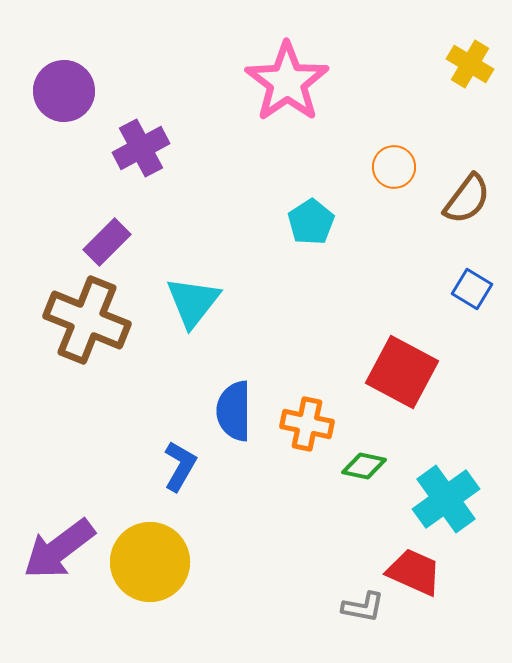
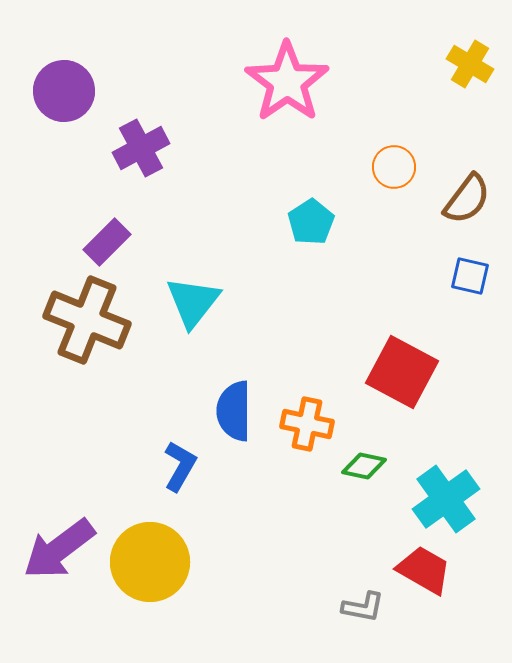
blue square: moved 2 px left, 13 px up; rotated 18 degrees counterclockwise
red trapezoid: moved 10 px right, 2 px up; rotated 6 degrees clockwise
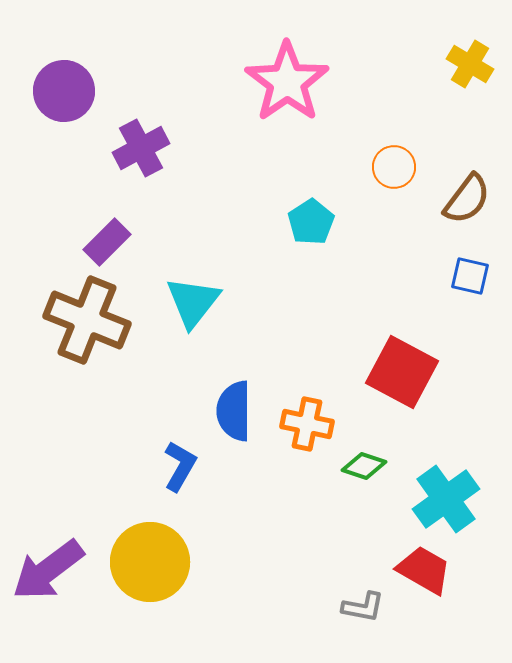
green diamond: rotated 6 degrees clockwise
purple arrow: moved 11 px left, 21 px down
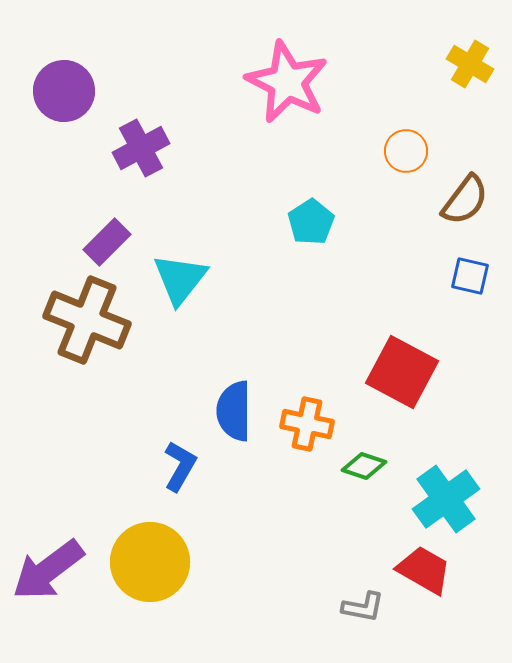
pink star: rotated 10 degrees counterclockwise
orange circle: moved 12 px right, 16 px up
brown semicircle: moved 2 px left, 1 px down
cyan triangle: moved 13 px left, 23 px up
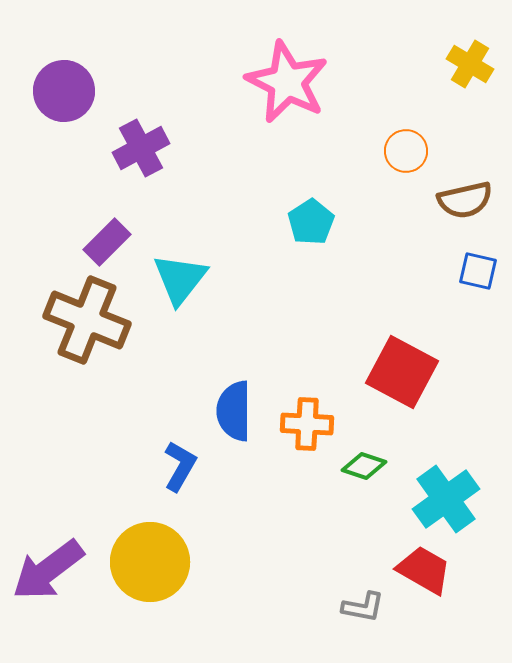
brown semicircle: rotated 40 degrees clockwise
blue square: moved 8 px right, 5 px up
orange cross: rotated 9 degrees counterclockwise
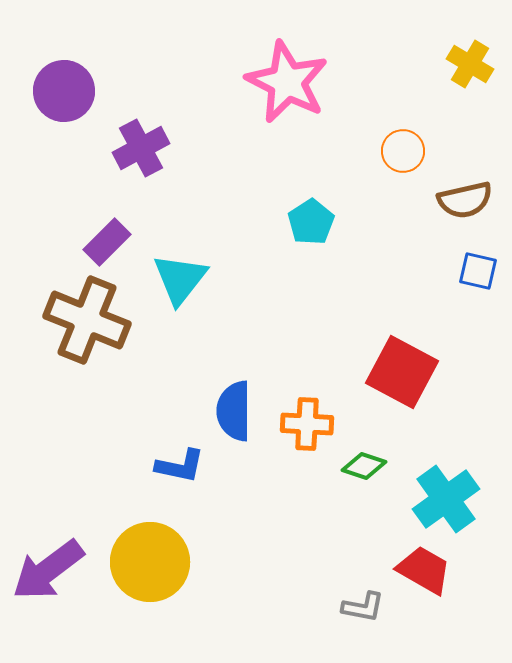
orange circle: moved 3 px left
blue L-shape: rotated 72 degrees clockwise
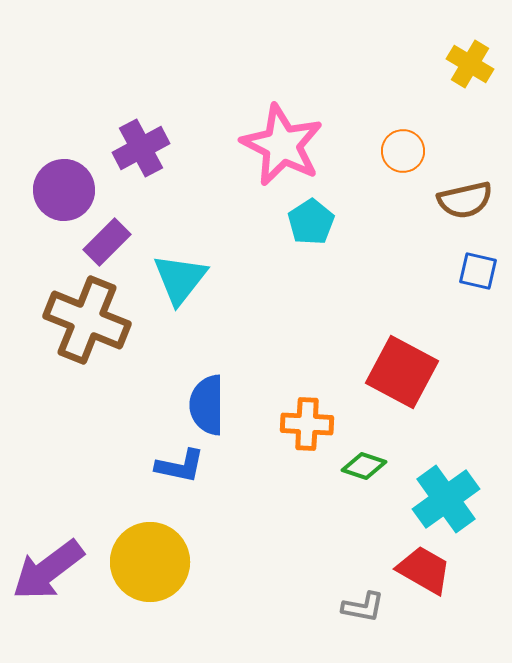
pink star: moved 5 px left, 63 px down
purple circle: moved 99 px down
blue semicircle: moved 27 px left, 6 px up
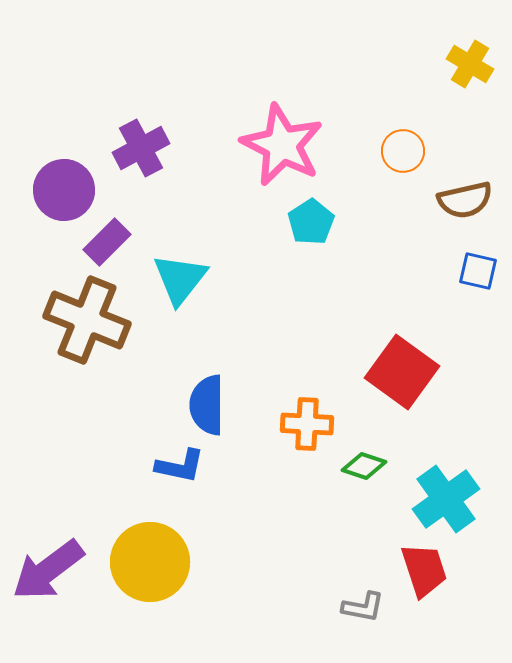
red square: rotated 8 degrees clockwise
red trapezoid: rotated 42 degrees clockwise
